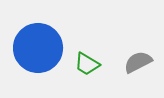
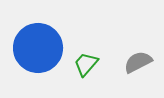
green trapezoid: moved 1 px left; rotated 100 degrees clockwise
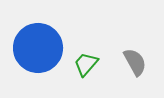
gray semicircle: moved 3 px left; rotated 88 degrees clockwise
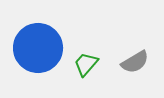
gray semicircle: rotated 88 degrees clockwise
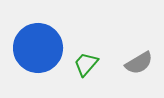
gray semicircle: moved 4 px right, 1 px down
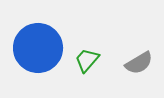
green trapezoid: moved 1 px right, 4 px up
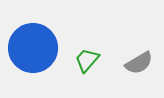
blue circle: moved 5 px left
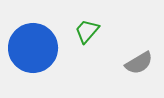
green trapezoid: moved 29 px up
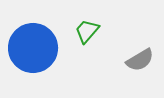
gray semicircle: moved 1 px right, 3 px up
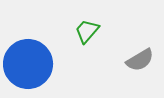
blue circle: moved 5 px left, 16 px down
